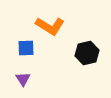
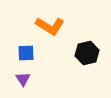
blue square: moved 5 px down
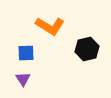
black hexagon: moved 4 px up
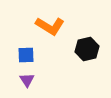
blue square: moved 2 px down
purple triangle: moved 4 px right, 1 px down
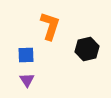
orange L-shape: rotated 104 degrees counterclockwise
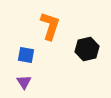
blue square: rotated 12 degrees clockwise
purple triangle: moved 3 px left, 2 px down
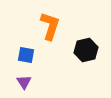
black hexagon: moved 1 px left, 1 px down
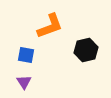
orange L-shape: rotated 52 degrees clockwise
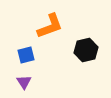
blue square: rotated 24 degrees counterclockwise
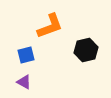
purple triangle: rotated 28 degrees counterclockwise
